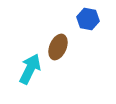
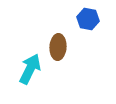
brown ellipse: rotated 20 degrees counterclockwise
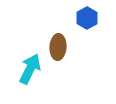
blue hexagon: moved 1 px left, 1 px up; rotated 20 degrees clockwise
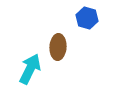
blue hexagon: rotated 15 degrees counterclockwise
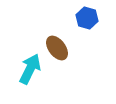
brown ellipse: moved 1 px left, 1 px down; rotated 40 degrees counterclockwise
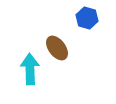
cyan arrow: rotated 28 degrees counterclockwise
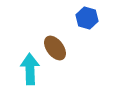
brown ellipse: moved 2 px left
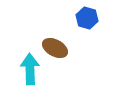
brown ellipse: rotated 25 degrees counterclockwise
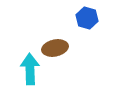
brown ellipse: rotated 40 degrees counterclockwise
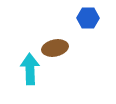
blue hexagon: moved 1 px right; rotated 15 degrees counterclockwise
